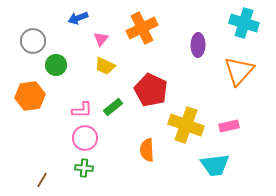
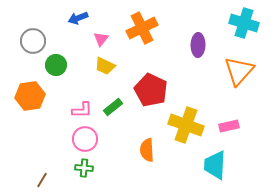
pink circle: moved 1 px down
cyan trapezoid: rotated 100 degrees clockwise
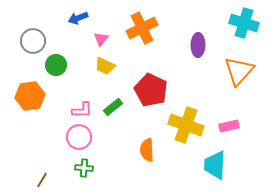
pink circle: moved 6 px left, 2 px up
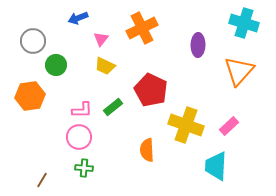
pink rectangle: rotated 30 degrees counterclockwise
cyan trapezoid: moved 1 px right, 1 px down
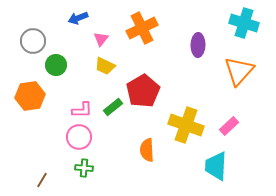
red pentagon: moved 8 px left, 1 px down; rotated 16 degrees clockwise
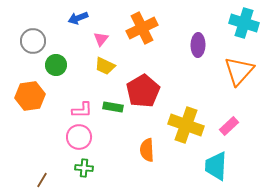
green rectangle: rotated 48 degrees clockwise
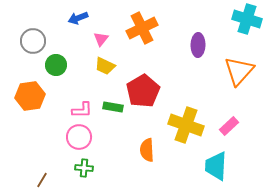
cyan cross: moved 3 px right, 4 px up
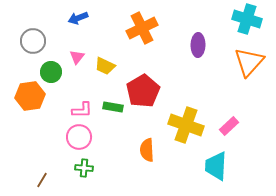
pink triangle: moved 24 px left, 18 px down
green circle: moved 5 px left, 7 px down
orange triangle: moved 10 px right, 9 px up
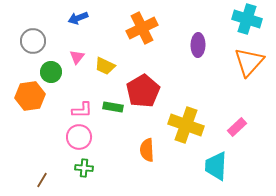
pink rectangle: moved 8 px right, 1 px down
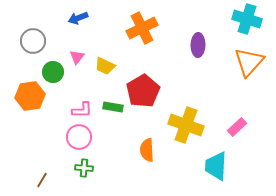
green circle: moved 2 px right
